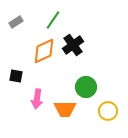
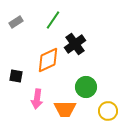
black cross: moved 2 px right, 1 px up
orange diamond: moved 4 px right, 9 px down
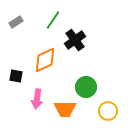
black cross: moved 4 px up
orange diamond: moved 3 px left
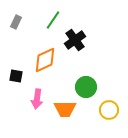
gray rectangle: rotated 32 degrees counterclockwise
yellow circle: moved 1 px right, 1 px up
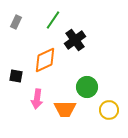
green circle: moved 1 px right
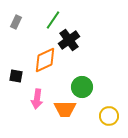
black cross: moved 6 px left
green circle: moved 5 px left
yellow circle: moved 6 px down
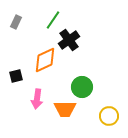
black square: rotated 24 degrees counterclockwise
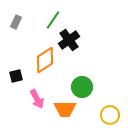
orange diamond: rotated 8 degrees counterclockwise
pink arrow: rotated 36 degrees counterclockwise
yellow circle: moved 1 px right, 1 px up
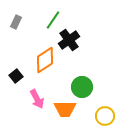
black square: rotated 24 degrees counterclockwise
yellow circle: moved 5 px left, 1 px down
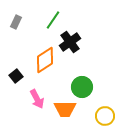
black cross: moved 1 px right, 2 px down
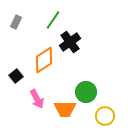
orange diamond: moved 1 px left
green circle: moved 4 px right, 5 px down
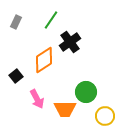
green line: moved 2 px left
